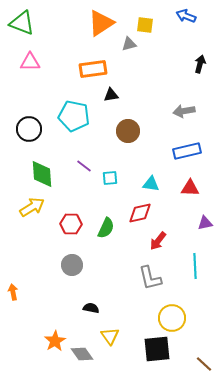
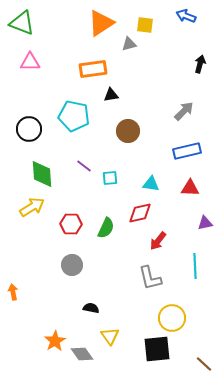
gray arrow: rotated 145 degrees clockwise
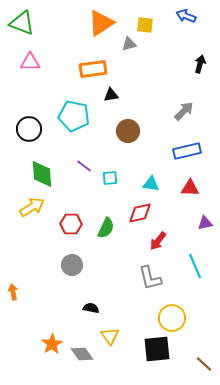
cyan line: rotated 20 degrees counterclockwise
orange star: moved 3 px left, 3 px down
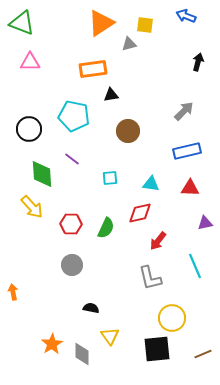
black arrow: moved 2 px left, 2 px up
purple line: moved 12 px left, 7 px up
yellow arrow: rotated 80 degrees clockwise
gray diamond: rotated 35 degrees clockwise
brown line: moved 1 px left, 10 px up; rotated 66 degrees counterclockwise
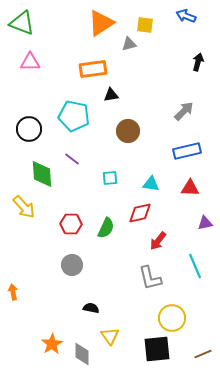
yellow arrow: moved 8 px left
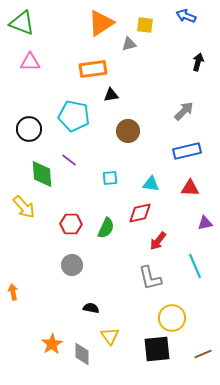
purple line: moved 3 px left, 1 px down
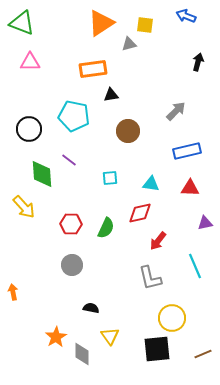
gray arrow: moved 8 px left
orange star: moved 4 px right, 7 px up
